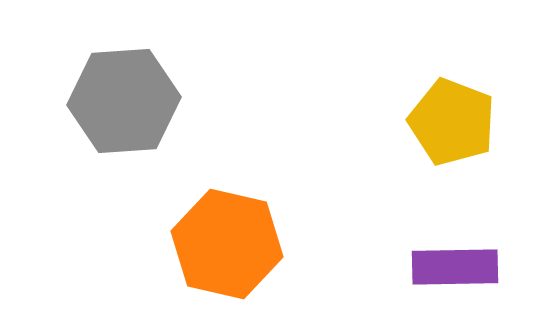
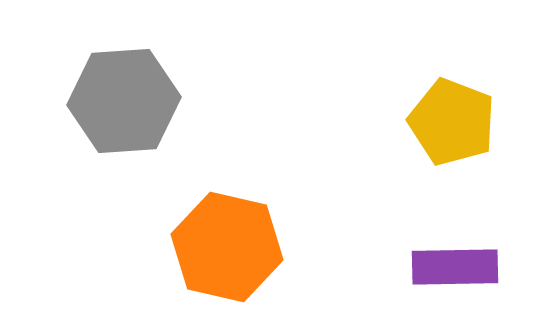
orange hexagon: moved 3 px down
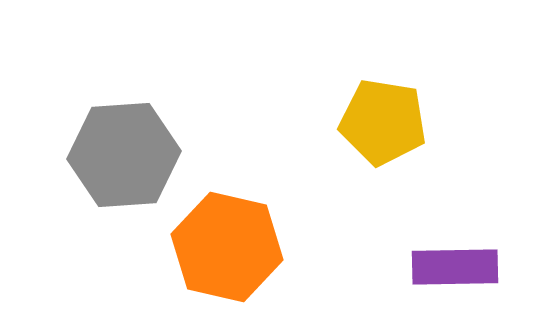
gray hexagon: moved 54 px down
yellow pentagon: moved 69 px left; rotated 12 degrees counterclockwise
